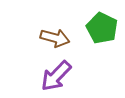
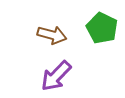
brown arrow: moved 3 px left, 3 px up
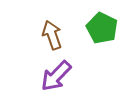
brown arrow: rotated 124 degrees counterclockwise
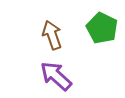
purple arrow: rotated 88 degrees clockwise
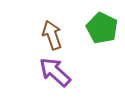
purple arrow: moved 1 px left, 4 px up
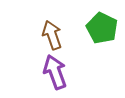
purple arrow: rotated 28 degrees clockwise
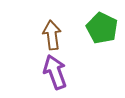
brown arrow: rotated 12 degrees clockwise
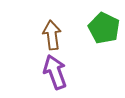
green pentagon: moved 2 px right
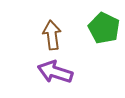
purple arrow: rotated 52 degrees counterclockwise
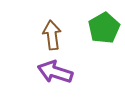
green pentagon: rotated 16 degrees clockwise
